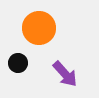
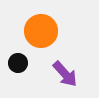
orange circle: moved 2 px right, 3 px down
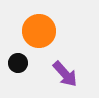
orange circle: moved 2 px left
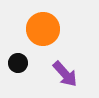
orange circle: moved 4 px right, 2 px up
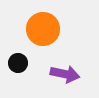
purple arrow: rotated 36 degrees counterclockwise
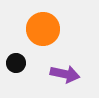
black circle: moved 2 px left
